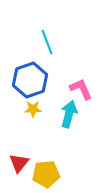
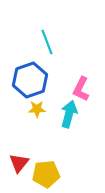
pink L-shape: rotated 130 degrees counterclockwise
yellow star: moved 4 px right
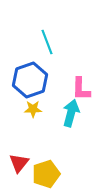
pink L-shape: rotated 25 degrees counterclockwise
yellow star: moved 4 px left
cyan arrow: moved 2 px right, 1 px up
yellow pentagon: rotated 12 degrees counterclockwise
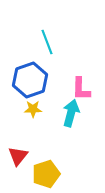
red triangle: moved 1 px left, 7 px up
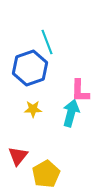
blue hexagon: moved 12 px up
pink L-shape: moved 1 px left, 2 px down
yellow pentagon: rotated 12 degrees counterclockwise
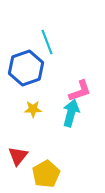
blue hexagon: moved 4 px left
pink L-shape: rotated 110 degrees counterclockwise
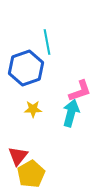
cyan line: rotated 10 degrees clockwise
yellow pentagon: moved 15 px left
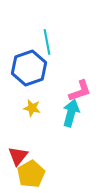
blue hexagon: moved 3 px right
yellow star: moved 1 px left, 1 px up; rotated 12 degrees clockwise
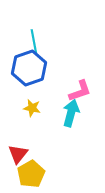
cyan line: moved 13 px left
red triangle: moved 2 px up
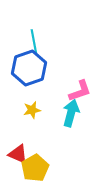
yellow star: moved 2 px down; rotated 24 degrees counterclockwise
red triangle: rotated 45 degrees counterclockwise
yellow pentagon: moved 4 px right, 6 px up
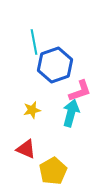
blue hexagon: moved 26 px right, 3 px up
red triangle: moved 8 px right, 5 px up
yellow pentagon: moved 18 px right, 3 px down
